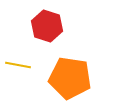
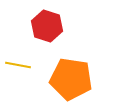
orange pentagon: moved 1 px right, 1 px down
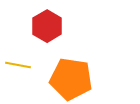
red hexagon: rotated 12 degrees clockwise
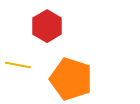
orange pentagon: rotated 9 degrees clockwise
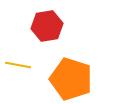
red hexagon: rotated 20 degrees clockwise
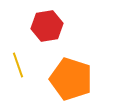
yellow line: rotated 60 degrees clockwise
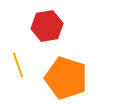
orange pentagon: moved 5 px left, 1 px up
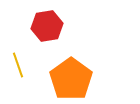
orange pentagon: moved 5 px right, 1 px down; rotated 18 degrees clockwise
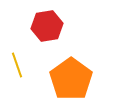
yellow line: moved 1 px left
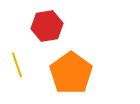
orange pentagon: moved 6 px up
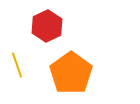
red hexagon: rotated 16 degrees counterclockwise
